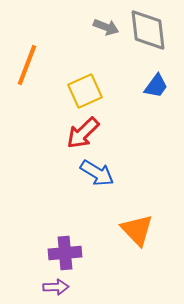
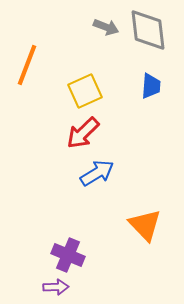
blue trapezoid: moved 5 px left; rotated 32 degrees counterclockwise
blue arrow: rotated 64 degrees counterclockwise
orange triangle: moved 8 px right, 5 px up
purple cross: moved 3 px right, 2 px down; rotated 28 degrees clockwise
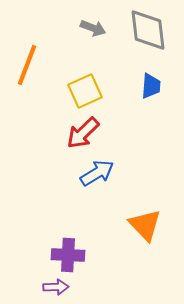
gray arrow: moved 13 px left, 1 px down
purple cross: rotated 20 degrees counterclockwise
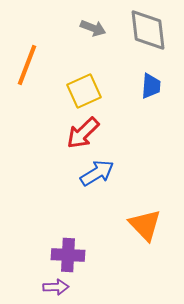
yellow square: moved 1 px left
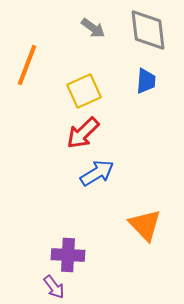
gray arrow: rotated 15 degrees clockwise
blue trapezoid: moved 5 px left, 5 px up
purple arrow: moved 2 px left; rotated 55 degrees clockwise
